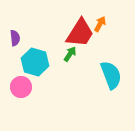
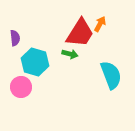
green arrow: rotated 70 degrees clockwise
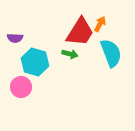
red trapezoid: moved 1 px up
purple semicircle: rotated 98 degrees clockwise
cyan semicircle: moved 22 px up
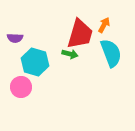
orange arrow: moved 4 px right, 1 px down
red trapezoid: moved 2 px down; rotated 16 degrees counterclockwise
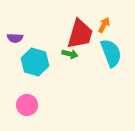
pink circle: moved 6 px right, 18 px down
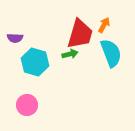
green arrow: rotated 28 degrees counterclockwise
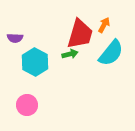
cyan semicircle: rotated 60 degrees clockwise
cyan hexagon: rotated 12 degrees clockwise
